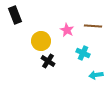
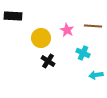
black rectangle: moved 2 px left, 1 px down; rotated 66 degrees counterclockwise
yellow circle: moved 3 px up
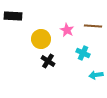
yellow circle: moved 1 px down
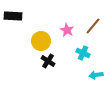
brown line: rotated 54 degrees counterclockwise
yellow circle: moved 2 px down
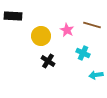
brown line: moved 1 px left, 1 px up; rotated 66 degrees clockwise
yellow circle: moved 5 px up
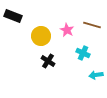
black rectangle: rotated 18 degrees clockwise
